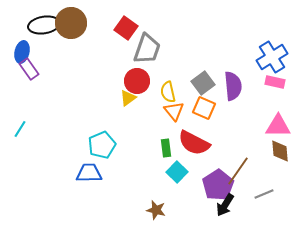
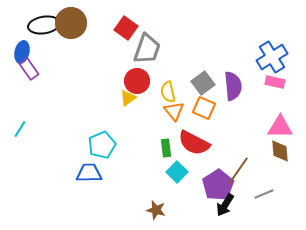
pink triangle: moved 2 px right, 1 px down
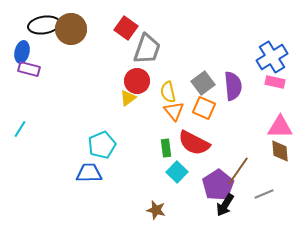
brown circle: moved 6 px down
purple rectangle: rotated 40 degrees counterclockwise
